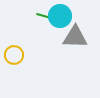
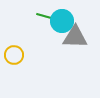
cyan circle: moved 2 px right, 5 px down
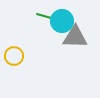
yellow circle: moved 1 px down
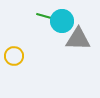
gray triangle: moved 3 px right, 2 px down
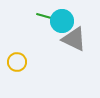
gray triangle: moved 4 px left; rotated 24 degrees clockwise
yellow circle: moved 3 px right, 6 px down
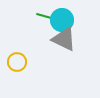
cyan circle: moved 1 px up
gray triangle: moved 10 px left
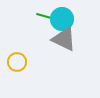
cyan circle: moved 1 px up
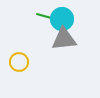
gray triangle: rotated 32 degrees counterclockwise
yellow circle: moved 2 px right
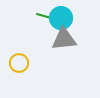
cyan circle: moved 1 px left, 1 px up
yellow circle: moved 1 px down
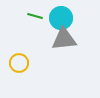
green line: moved 9 px left
